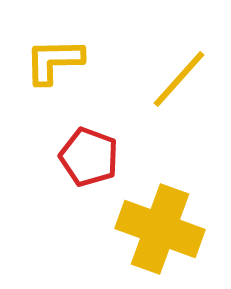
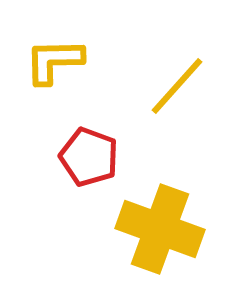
yellow line: moved 2 px left, 7 px down
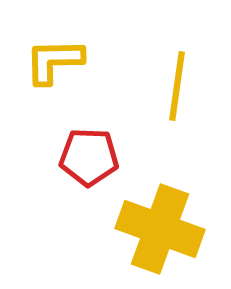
yellow line: rotated 34 degrees counterclockwise
red pentagon: rotated 18 degrees counterclockwise
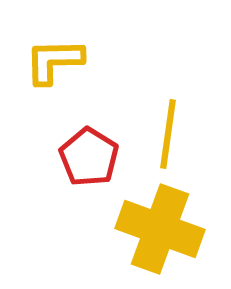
yellow line: moved 9 px left, 48 px down
red pentagon: rotated 30 degrees clockwise
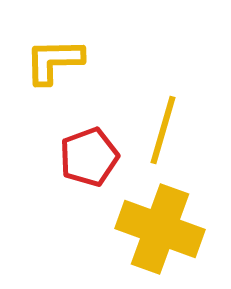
yellow line: moved 5 px left, 4 px up; rotated 8 degrees clockwise
red pentagon: rotated 20 degrees clockwise
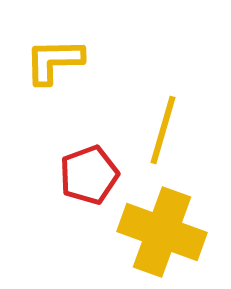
red pentagon: moved 18 px down
yellow cross: moved 2 px right, 3 px down
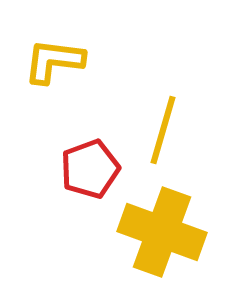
yellow L-shape: rotated 8 degrees clockwise
red pentagon: moved 1 px right, 6 px up
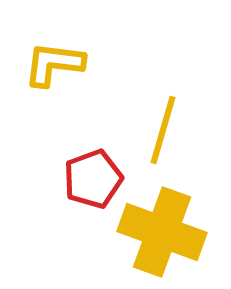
yellow L-shape: moved 3 px down
red pentagon: moved 3 px right, 10 px down
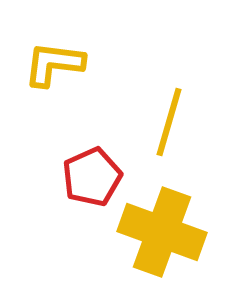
yellow line: moved 6 px right, 8 px up
red pentagon: moved 1 px left, 2 px up; rotated 4 degrees counterclockwise
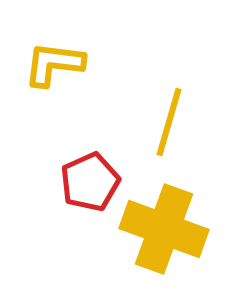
red pentagon: moved 2 px left, 5 px down
yellow cross: moved 2 px right, 3 px up
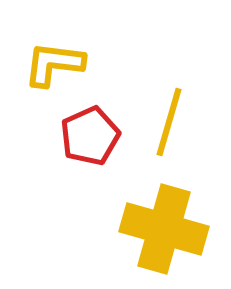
red pentagon: moved 46 px up
yellow cross: rotated 4 degrees counterclockwise
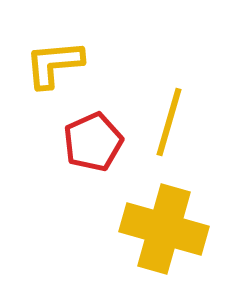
yellow L-shape: rotated 12 degrees counterclockwise
red pentagon: moved 3 px right, 6 px down
